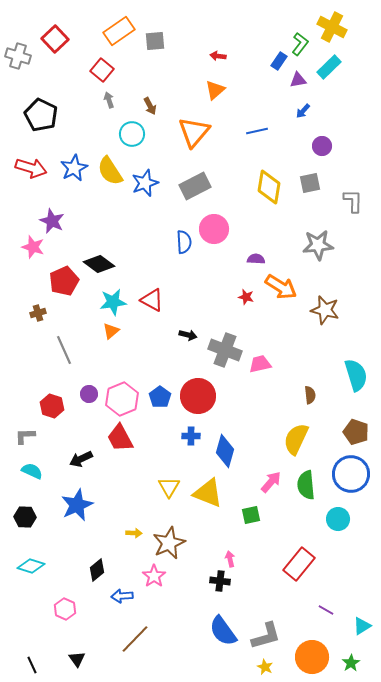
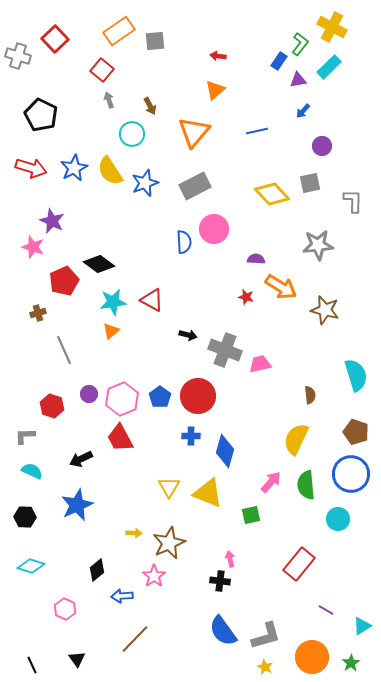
yellow diamond at (269, 187): moved 3 px right, 7 px down; rotated 52 degrees counterclockwise
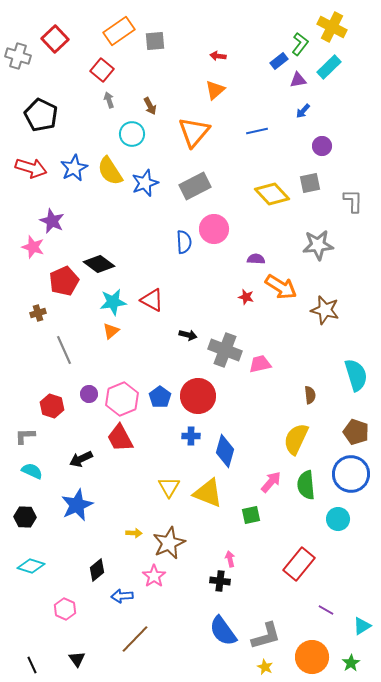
blue rectangle at (279, 61): rotated 18 degrees clockwise
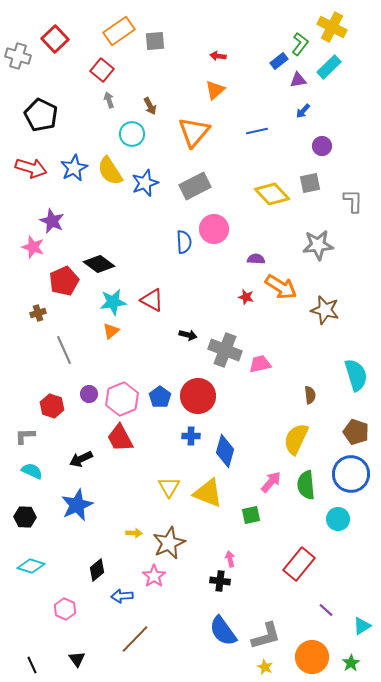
purple line at (326, 610): rotated 14 degrees clockwise
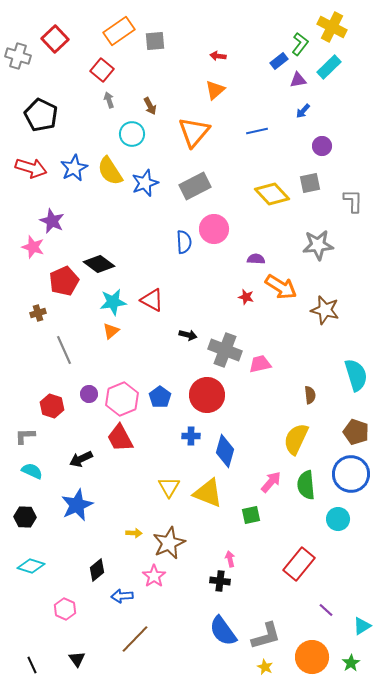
red circle at (198, 396): moved 9 px right, 1 px up
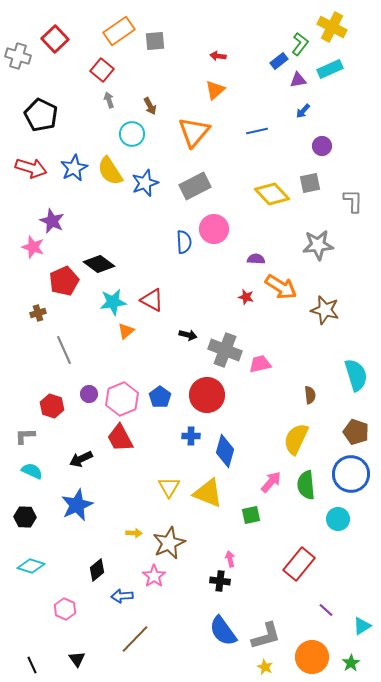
cyan rectangle at (329, 67): moved 1 px right, 2 px down; rotated 20 degrees clockwise
orange triangle at (111, 331): moved 15 px right
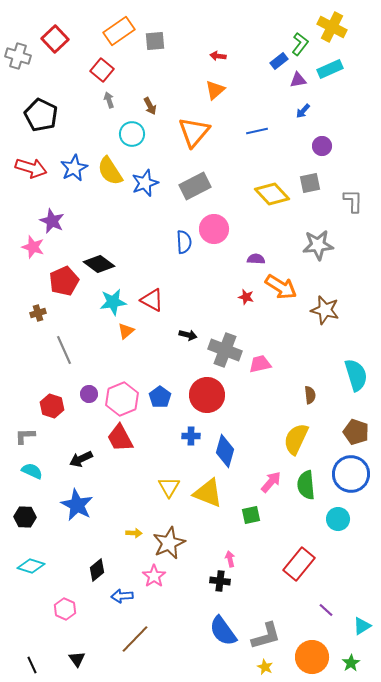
blue star at (77, 505): rotated 20 degrees counterclockwise
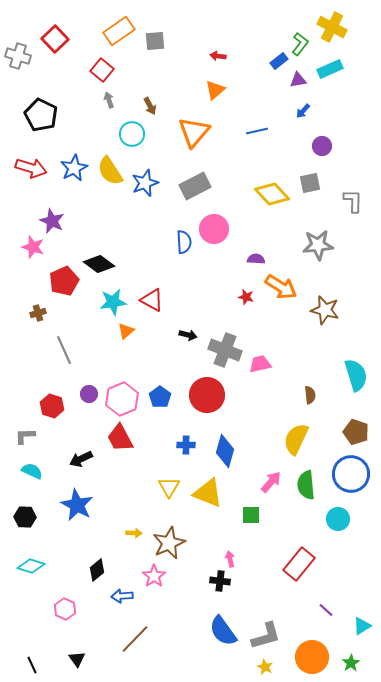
blue cross at (191, 436): moved 5 px left, 9 px down
green square at (251, 515): rotated 12 degrees clockwise
